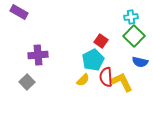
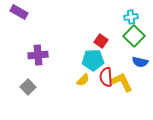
cyan pentagon: rotated 25 degrees clockwise
gray square: moved 1 px right, 5 px down
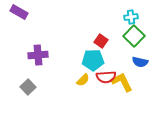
red semicircle: rotated 90 degrees counterclockwise
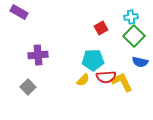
red square: moved 13 px up; rotated 24 degrees clockwise
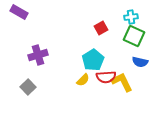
green square: rotated 20 degrees counterclockwise
purple cross: rotated 12 degrees counterclockwise
cyan pentagon: rotated 30 degrees counterclockwise
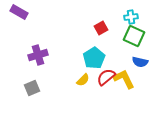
cyan pentagon: moved 1 px right, 2 px up
red semicircle: rotated 144 degrees clockwise
yellow L-shape: moved 2 px right, 3 px up
gray square: moved 4 px right, 1 px down; rotated 21 degrees clockwise
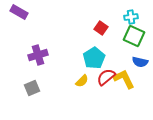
red square: rotated 24 degrees counterclockwise
yellow semicircle: moved 1 px left, 1 px down
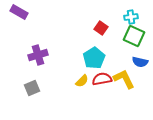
red semicircle: moved 4 px left, 2 px down; rotated 30 degrees clockwise
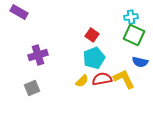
red square: moved 9 px left, 7 px down
green square: moved 1 px up
cyan pentagon: rotated 10 degrees clockwise
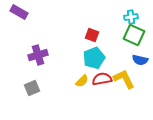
red square: rotated 16 degrees counterclockwise
blue semicircle: moved 2 px up
